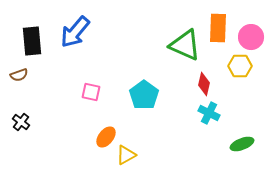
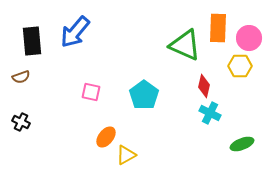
pink circle: moved 2 px left, 1 px down
brown semicircle: moved 2 px right, 2 px down
red diamond: moved 2 px down
cyan cross: moved 1 px right
black cross: rotated 12 degrees counterclockwise
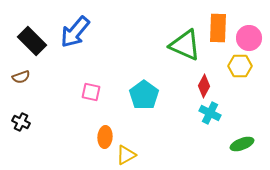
black rectangle: rotated 40 degrees counterclockwise
red diamond: rotated 15 degrees clockwise
orange ellipse: moved 1 px left; rotated 35 degrees counterclockwise
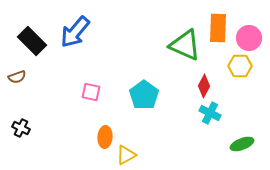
brown semicircle: moved 4 px left
black cross: moved 6 px down
